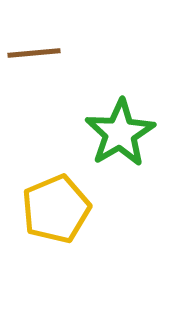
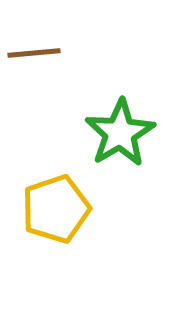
yellow pentagon: rotated 4 degrees clockwise
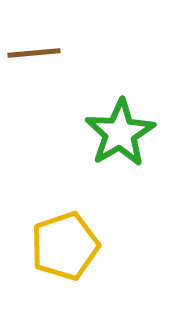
yellow pentagon: moved 9 px right, 37 px down
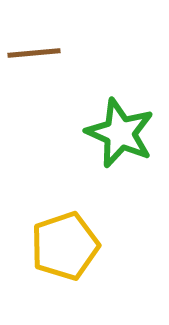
green star: rotated 18 degrees counterclockwise
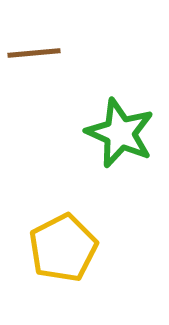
yellow pentagon: moved 2 px left, 2 px down; rotated 8 degrees counterclockwise
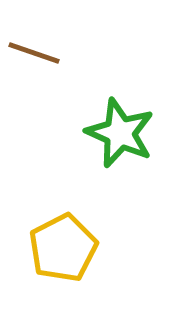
brown line: rotated 24 degrees clockwise
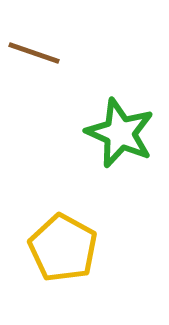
yellow pentagon: rotated 16 degrees counterclockwise
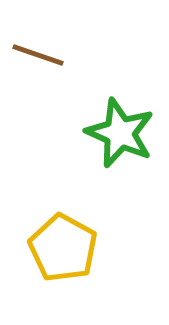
brown line: moved 4 px right, 2 px down
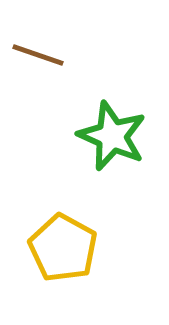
green star: moved 8 px left, 3 px down
